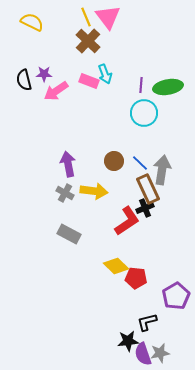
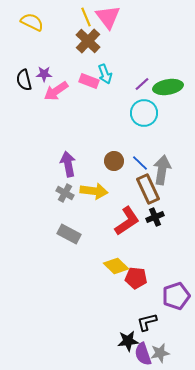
purple line: moved 1 px right, 1 px up; rotated 42 degrees clockwise
black cross: moved 10 px right, 9 px down
purple pentagon: rotated 12 degrees clockwise
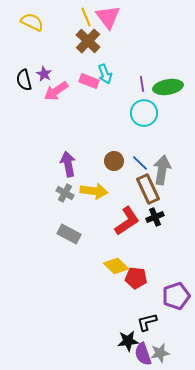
purple star: rotated 28 degrees clockwise
purple line: rotated 56 degrees counterclockwise
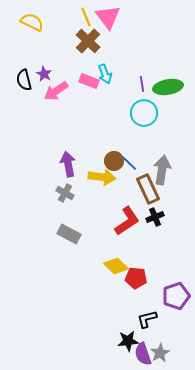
blue line: moved 11 px left
yellow arrow: moved 8 px right, 14 px up
black L-shape: moved 3 px up
gray star: rotated 18 degrees counterclockwise
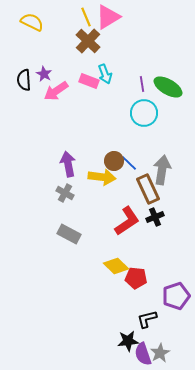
pink triangle: rotated 36 degrees clockwise
black semicircle: rotated 10 degrees clockwise
green ellipse: rotated 40 degrees clockwise
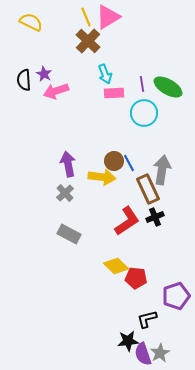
yellow semicircle: moved 1 px left
pink rectangle: moved 25 px right, 12 px down; rotated 24 degrees counterclockwise
pink arrow: rotated 15 degrees clockwise
blue line: rotated 18 degrees clockwise
gray cross: rotated 18 degrees clockwise
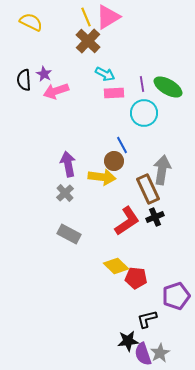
cyan arrow: rotated 42 degrees counterclockwise
blue line: moved 7 px left, 18 px up
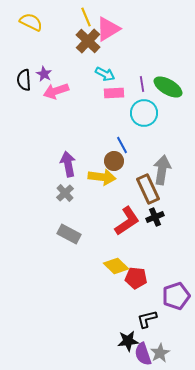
pink triangle: moved 12 px down
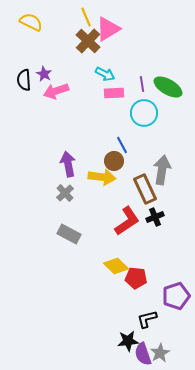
brown rectangle: moved 3 px left
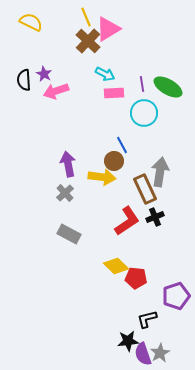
gray arrow: moved 2 px left, 2 px down
